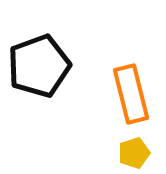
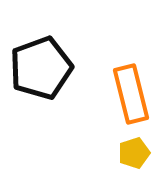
black pentagon: moved 2 px right, 2 px down
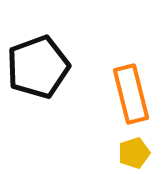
black pentagon: moved 3 px left, 1 px up
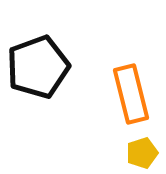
yellow pentagon: moved 8 px right
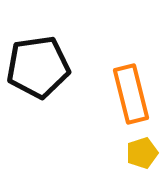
black pentagon: rotated 12 degrees clockwise
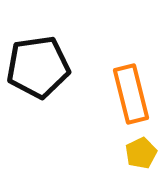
yellow pentagon: moved 1 px left; rotated 8 degrees counterclockwise
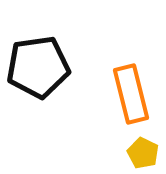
yellow pentagon: moved 2 px right; rotated 20 degrees counterclockwise
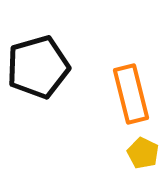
black pentagon: rotated 8 degrees counterclockwise
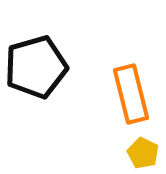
black pentagon: moved 2 px left
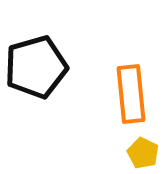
orange rectangle: rotated 8 degrees clockwise
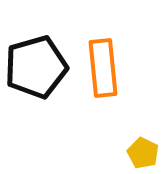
orange rectangle: moved 28 px left, 26 px up
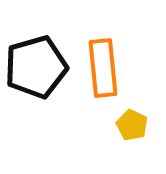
yellow pentagon: moved 11 px left, 28 px up
